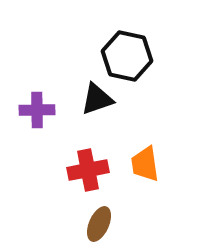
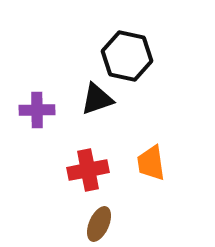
orange trapezoid: moved 6 px right, 1 px up
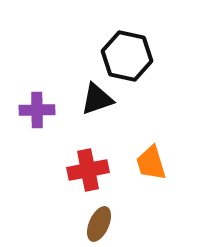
orange trapezoid: rotated 9 degrees counterclockwise
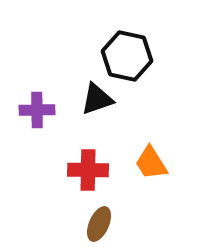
orange trapezoid: rotated 15 degrees counterclockwise
red cross: rotated 12 degrees clockwise
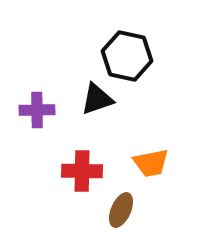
orange trapezoid: rotated 69 degrees counterclockwise
red cross: moved 6 px left, 1 px down
brown ellipse: moved 22 px right, 14 px up
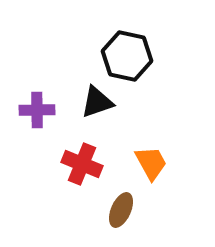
black triangle: moved 3 px down
orange trapezoid: rotated 108 degrees counterclockwise
red cross: moved 7 px up; rotated 21 degrees clockwise
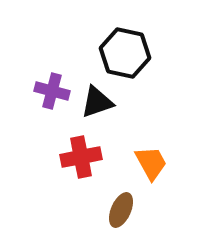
black hexagon: moved 2 px left, 3 px up
purple cross: moved 15 px right, 19 px up; rotated 16 degrees clockwise
red cross: moved 1 px left, 7 px up; rotated 33 degrees counterclockwise
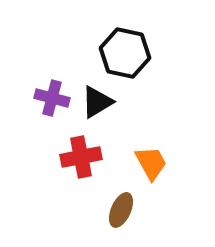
purple cross: moved 7 px down
black triangle: rotated 12 degrees counterclockwise
